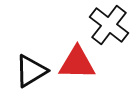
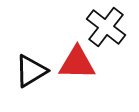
black cross: moved 3 px left, 2 px down
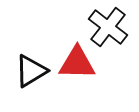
black cross: moved 2 px right
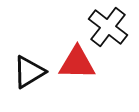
black triangle: moved 2 px left, 1 px down
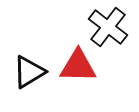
red triangle: moved 1 px right, 3 px down
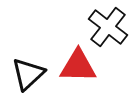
black triangle: moved 1 px left, 2 px down; rotated 12 degrees counterclockwise
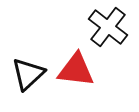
red triangle: moved 2 px left, 4 px down; rotated 6 degrees clockwise
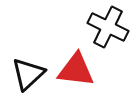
black cross: rotated 12 degrees counterclockwise
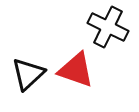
red triangle: rotated 12 degrees clockwise
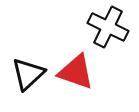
red triangle: moved 2 px down
